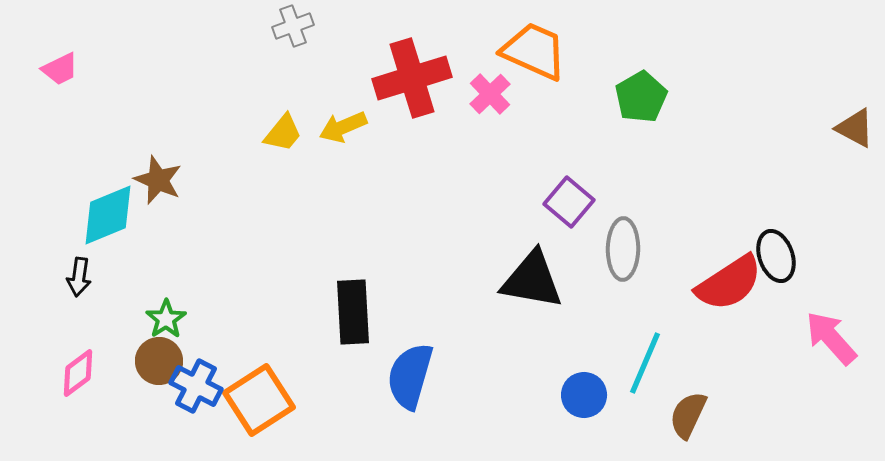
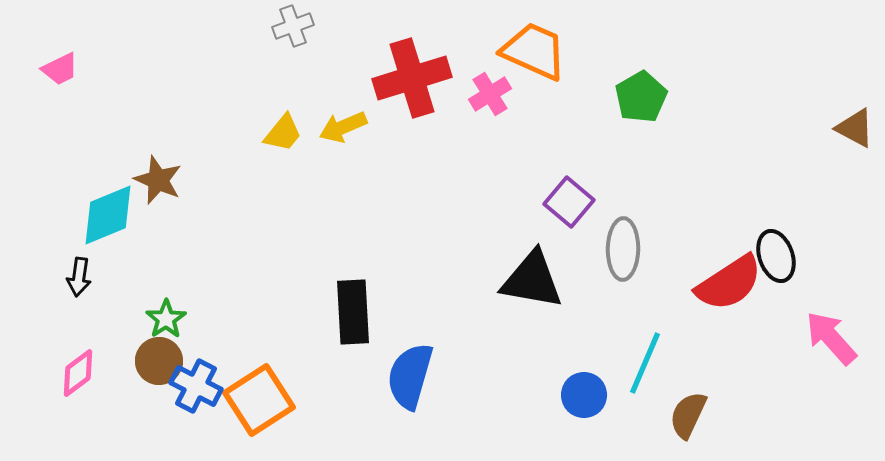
pink cross: rotated 12 degrees clockwise
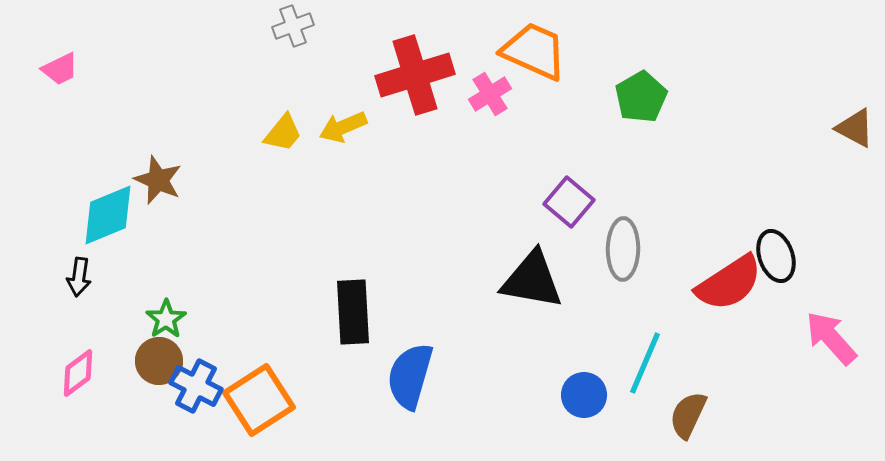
red cross: moved 3 px right, 3 px up
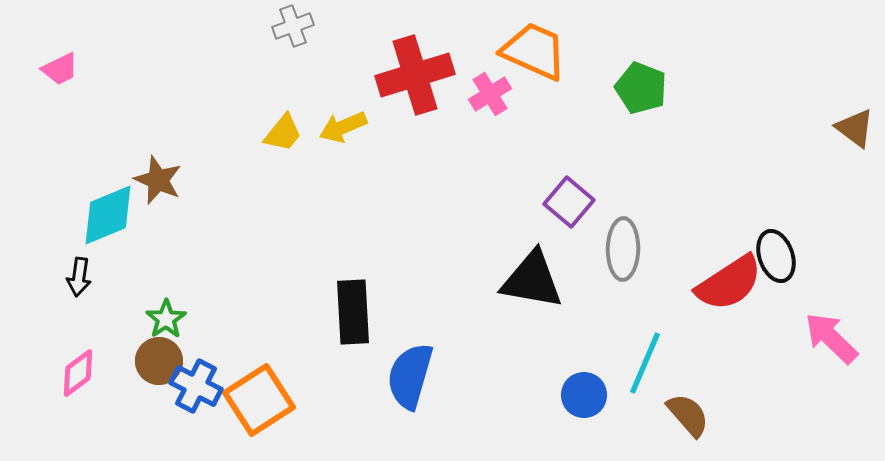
green pentagon: moved 9 px up; rotated 21 degrees counterclockwise
brown triangle: rotated 9 degrees clockwise
pink arrow: rotated 4 degrees counterclockwise
brown semicircle: rotated 114 degrees clockwise
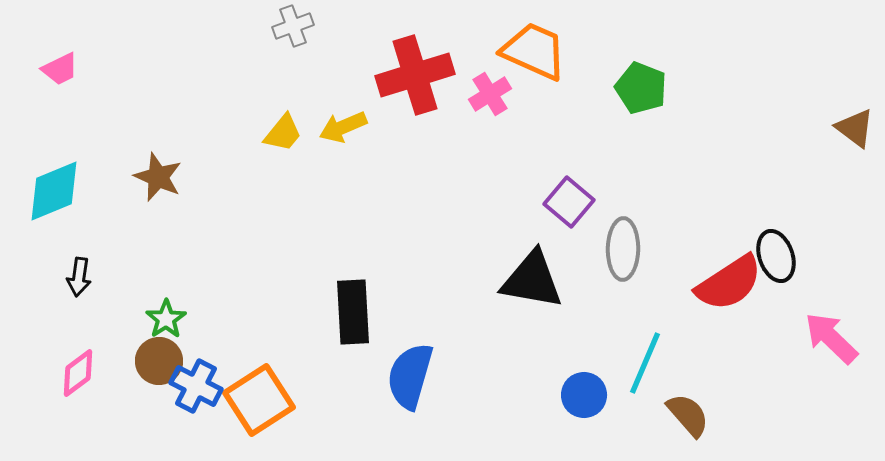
brown star: moved 3 px up
cyan diamond: moved 54 px left, 24 px up
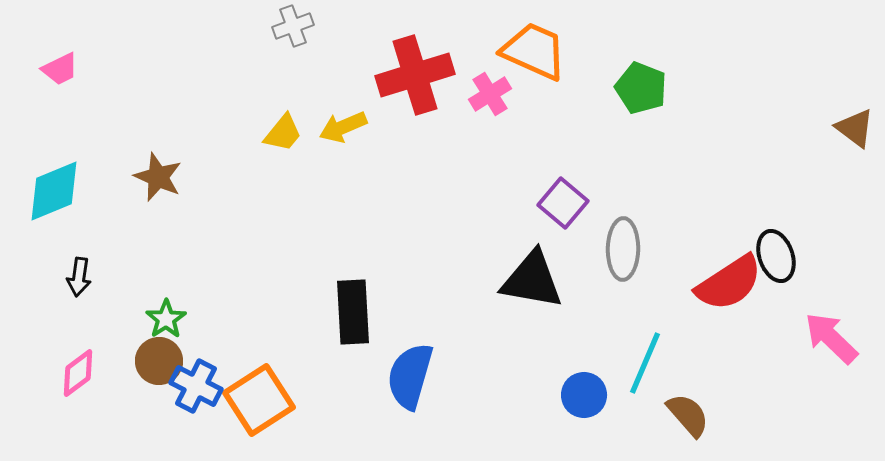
purple square: moved 6 px left, 1 px down
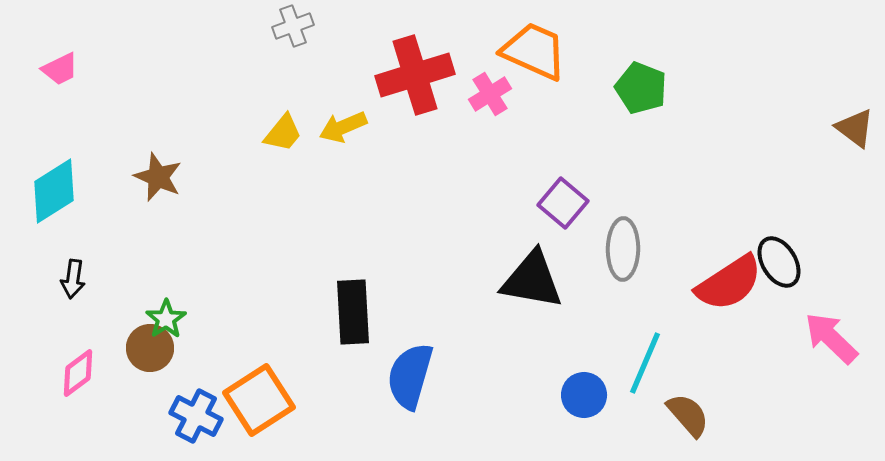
cyan diamond: rotated 10 degrees counterclockwise
black ellipse: moved 3 px right, 6 px down; rotated 12 degrees counterclockwise
black arrow: moved 6 px left, 2 px down
brown circle: moved 9 px left, 13 px up
blue cross: moved 30 px down
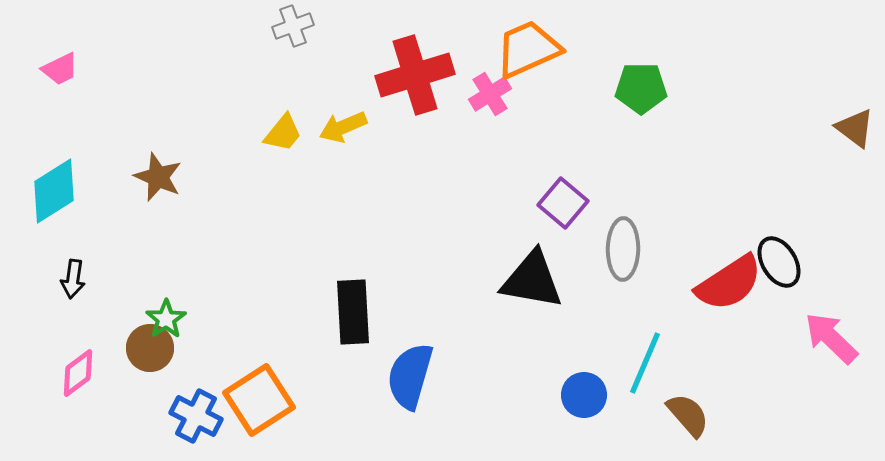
orange trapezoid: moved 6 px left, 2 px up; rotated 48 degrees counterclockwise
green pentagon: rotated 21 degrees counterclockwise
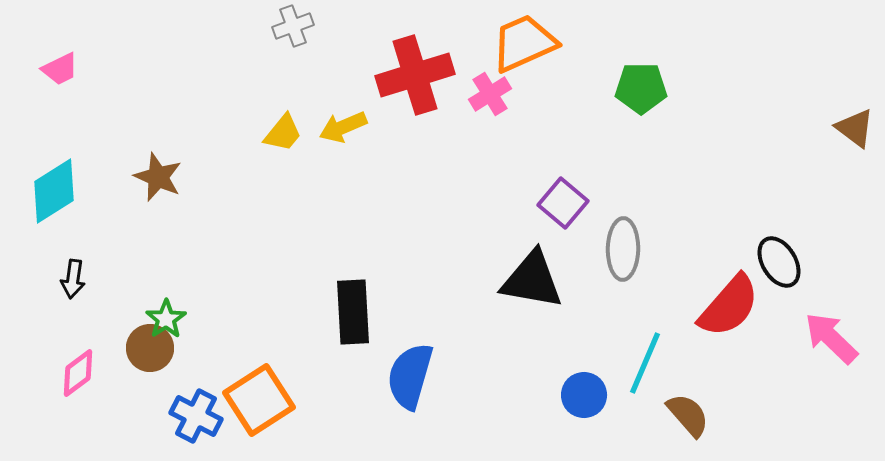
orange trapezoid: moved 4 px left, 6 px up
red semicircle: moved 23 px down; rotated 16 degrees counterclockwise
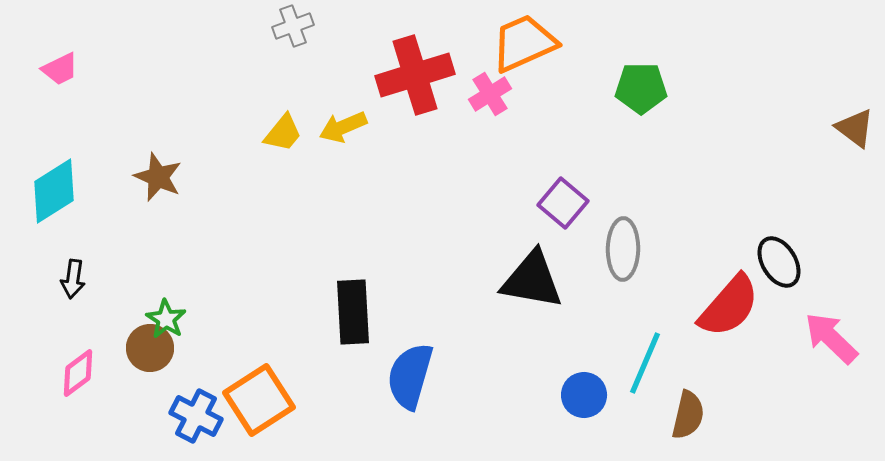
green star: rotated 6 degrees counterclockwise
brown semicircle: rotated 54 degrees clockwise
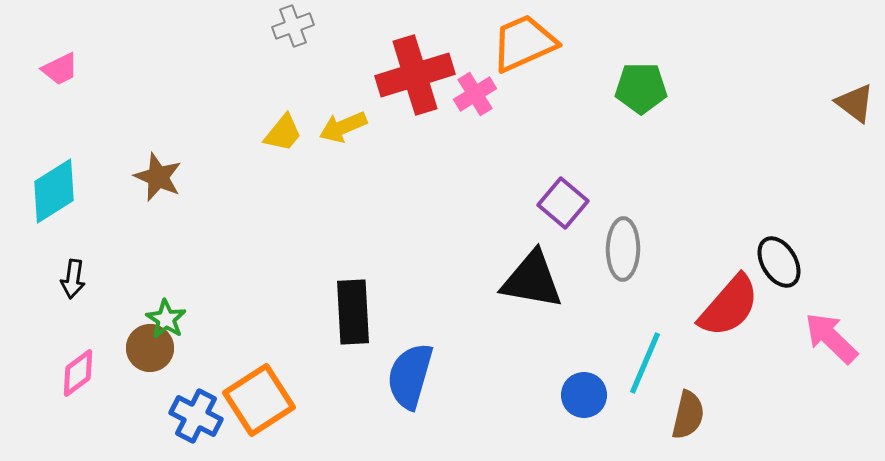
pink cross: moved 15 px left
brown triangle: moved 25 px up
